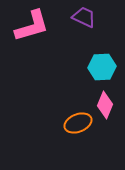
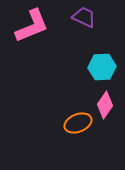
pink L-shape: rotated 6 degrees counterclockwise
pink diamond: rotated 12 degrees clockwise
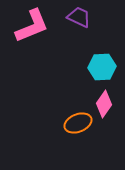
purple trapezoid: moved 5 px left
pink diamond: moved 1 px left, 1 px up
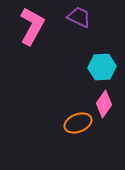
pink L-shape: rotated 39 degrees counterclockwise
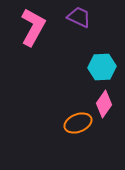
pink L-shape: moved 1 px right, 1 px down
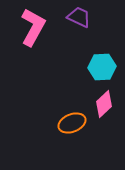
pink diamond: rotated 12 degrees clockwise
orange ellipse: moved 6 px left
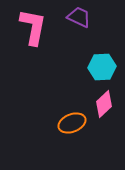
pink L-shape: rotated 18 degrees counterclockwise
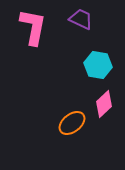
purple trapezoid: moved 2 px right, 2 px down
cyan hexagon: moved 4 px left, 2 px up; rotated 12 degrees clockwise
orange ellipse: rotated 16 degrees counterclockwise
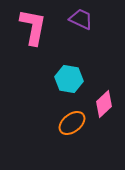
cyan hexagon: moved 29 px left, 14 px down
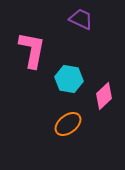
pink L-shape: moved 1 px left, 23 px down
pink diamond: moved 8 px up
orange ellipse: moved 4 px left, 1 px down
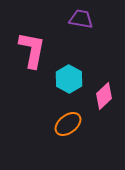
purple trapezoid: rotated 15 degrees counterclockwise
cyan hexagon: rotated 20 degrees clockwise
